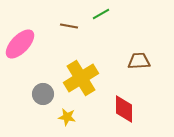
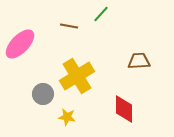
green line: rotated 18 degrees counterclockwise
yellow cross: moved 4 px left, 2 px up
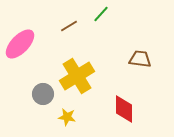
brown line: rotated 42 degrees counterclockwise
brown trapezoid: moved 1 px right, 2 px up; rotated 10 degrees clockwise
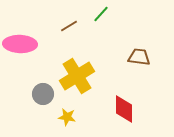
pink ellipse: rotated 48 degrees clockwise
brown trapezoid: moved 1 px left, 2 px up
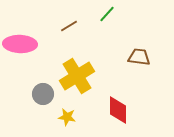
green line: moved 6 px right
red diamond: moved 6 px left, 1 px down
